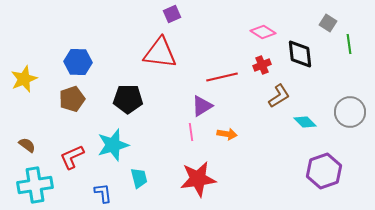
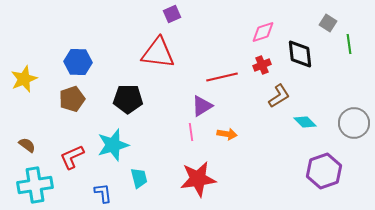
pink diamond: rotated 50 degrees counterclockwise
red triangle: moved 2 px left
gray circle: moved 4 px right, 11 px down
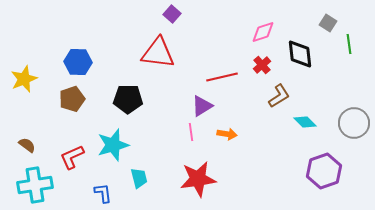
purple square: rotated 24 degrees counterclockwise
red cross: rotated 18 degrees counterclockwise
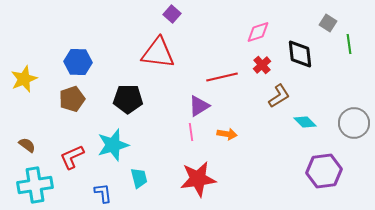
pink diamond: moved 5 px left
purple triangle: moved 3 px left
purple hexagon: rotated 12 degrees clockwise
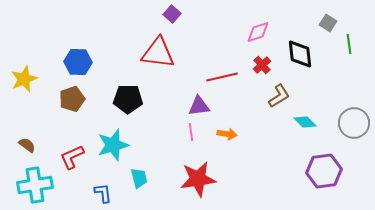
purple triangle: rotated 25 degrees clockwise
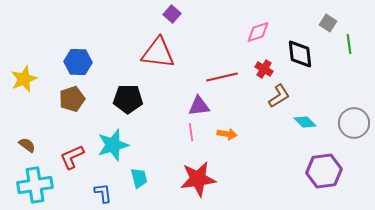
red cross: moved 2 px right, 4 px down; rotated 18 degrees counterclockwise
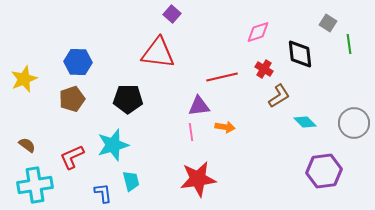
orange arrow: moved 2 px left, 7 px up
cyan trapezoid: moved 8 px left, 3 px down
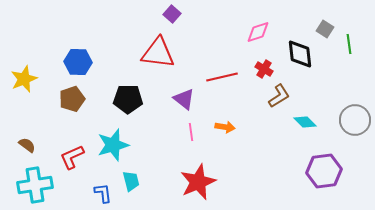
gray square: moved 3 px left, 6 px down
purple triangle: moved 15 px left, 7 px up; rotated 45 degrees clockwise
gray circle: moved 1 px right, 3 px up
red star: moved 3 px down; rotated 15 degrees counterclockwise
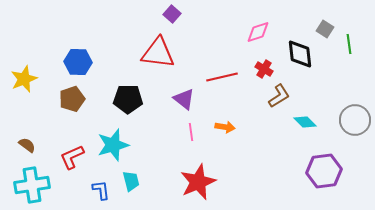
cyan cross: moved 3 px left
blue L-shape: moved 2 px left, 3 px up
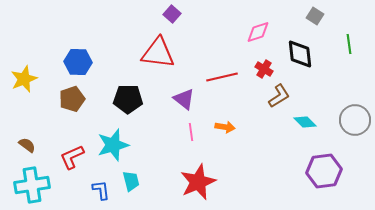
gray square: moved 10 px left, 13 px up
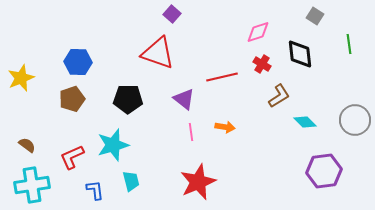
red triangle: rotated 12 degrees clockwise
red cross: moved 2 px left, 5 px up
yellow star: moved 3 px left, 1 px up
blue L-shape: moved 6 px left
